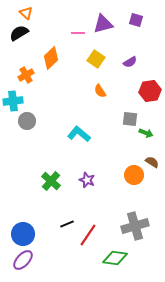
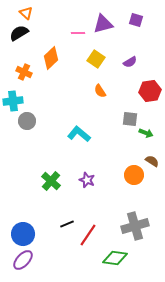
orange cross: moved 2 px left, 3 px up; rotated 35 degrees counterclockwise
brown semicircle: moved 1 px up
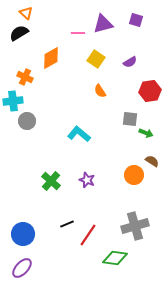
orange diamond: rotated 15 degrees clockwise
orange cross: moved 1 px right, 5 px down
purple ellipse: moved 1 px left, 8 px down
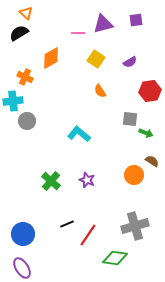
purple square: rotated 24 degrees counterclockwise
purple ellipse: rotated 75 degrees counterclockwise
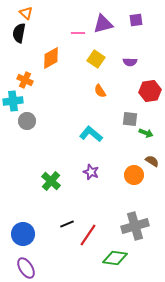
black semicircle: rotated 48 degrees counterclockwise
purple semicircle: rotated 32 degrees clockwise
orange cross: moved 3 px down
cyan L-shape: moved 12 px right
purple star: moved 4 px right, 8 px up
purple ellipse: moved 4 px right
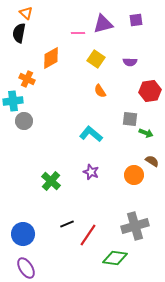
orange cross: moved 2 px right, 1 px up
gray circle: moved 3 px left
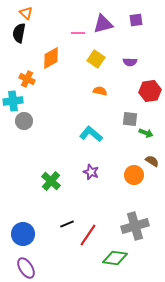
orange semicircle: rotated 136 degrees clockwise
